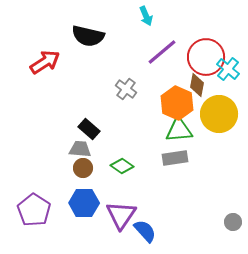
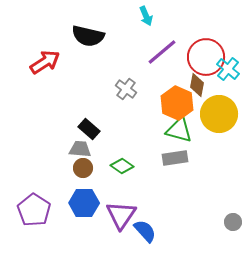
green triangle: rotated 20 degrees clockwise
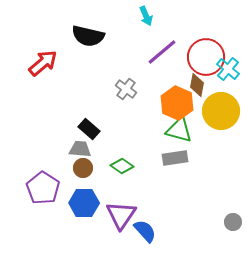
red arrow: moved 2 px left, 1 px down; rotated 8 degrees counterclockwise
yellow circle: moved 2 px right, 3 px up
purple pentagon: moved 9 px right, 22 px up
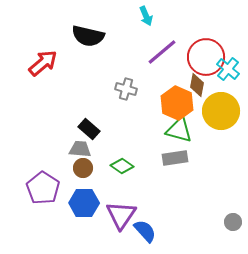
gray cross: rotated 20 degrees counterclockwise
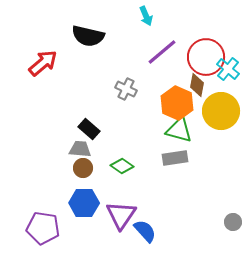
gray cross: rotated 10 degrees clockwise
purple pentagon: moved 40 px down; rotated 24 degrees counterclockwise
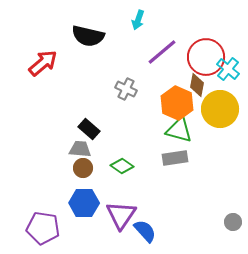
cyan arrow: moved 8 px left, 4 px down; rotated 42 degrees clockwise
yellow circle: moved 1 px left, 2 px up
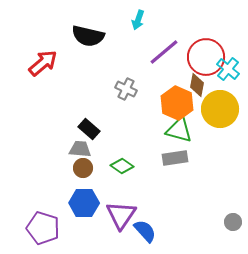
purple line: moved 2 px right
purple pentagon: rotated 8 degrees clockwise
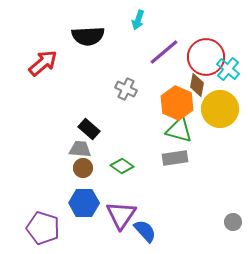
black semicircle: rotated 16 degrees counterclockwise
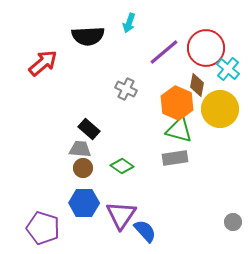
cyan arrow: moved 9 px left, 3 px down
red circle: moved 9 px up
